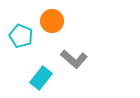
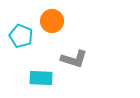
gray L-shape: rotated 24 degrees counterclockwise
cyan rectangle: rotated 55 degrees clockwise
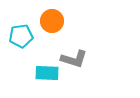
cyan pentagon: rotated 30 degrees counterclockwise
cyan rectangle: moved 6 px right, 5 px up
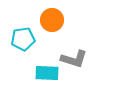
orange circle: moved 1 px up
cyan pentagon: moved 2 px right, 3 px down
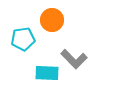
gray L-shape: rotated 28 degrees clockwise
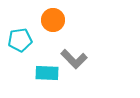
orange circle: moved 1 px right
cyan pentagon: moved 3 px left, 1 px down
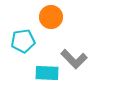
orange circle: moved 2 px left, 3 px up
cyan pentagon: moved 3 px right, 1 px down
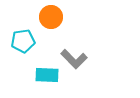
cyan rectangle: moved 2 px down
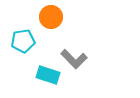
cyan rectangle: moved 1 px right; rotated 15 degrees clockwise
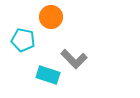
cyan pentagon: moved 1 px up; rotated 20 degrees clockwise
